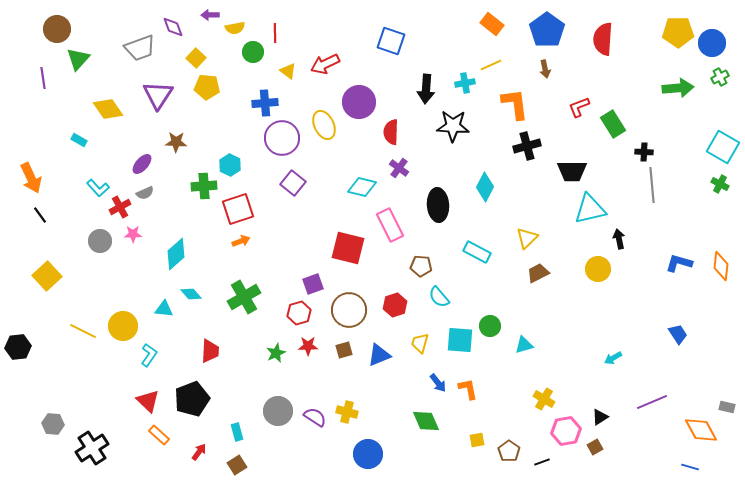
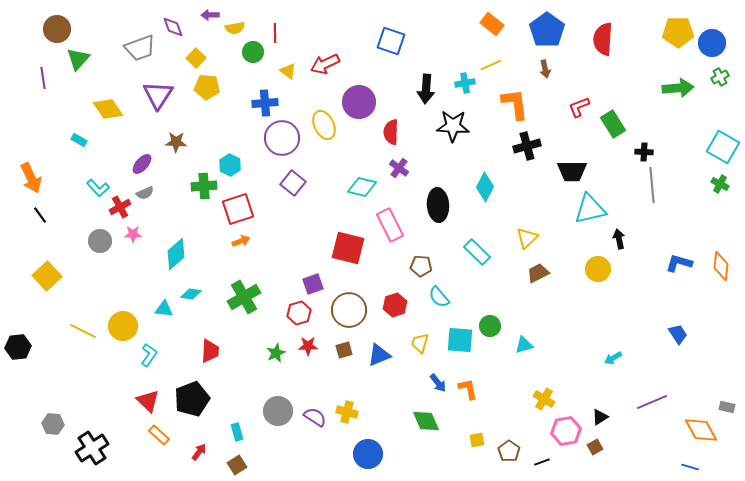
cyan rectangle at (477, 252): rotated 16 degrees clockwise
cyan diamond at (191, 294): rotated 40 degrees counterclockwise
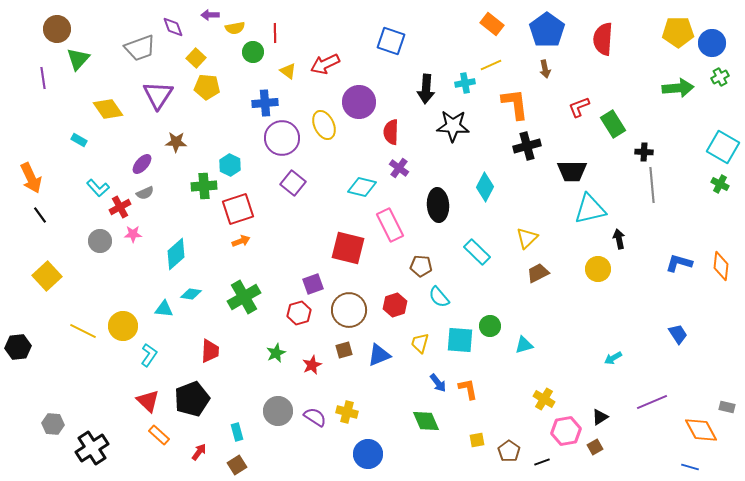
red star at (308, 346): moved 4 px right, 19 px down; rotated 24 degrees counterclockwise
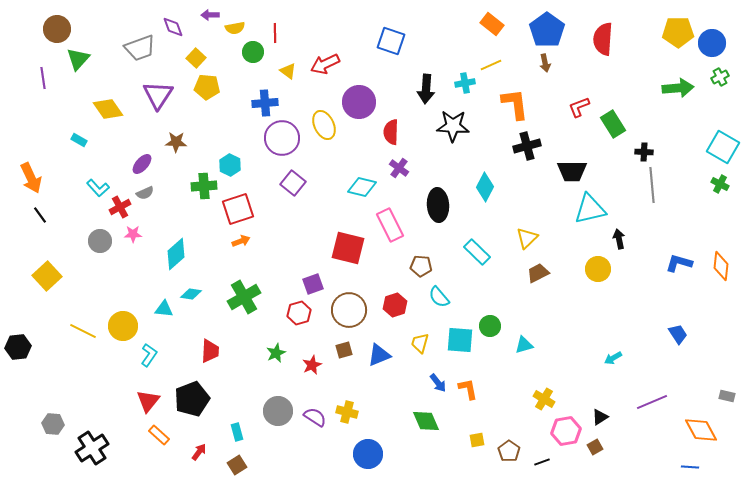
brown arrow at (545, 69): moved 6 px up
red triangle at (148, 401): rotated 25 degrees clockwise
gray rectangle at (727, 407): moved 11 px up
blue line at (690, 467): rotated 12 degrees counterclockwise
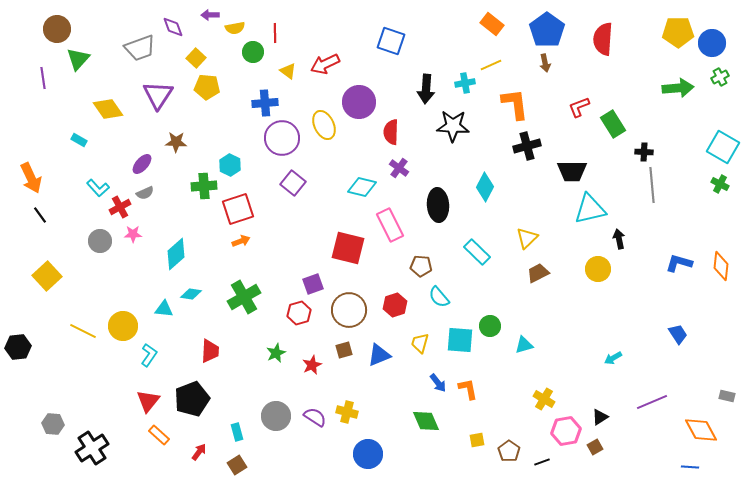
gray circle at (278, 411): moved 2 px left, 5 px down
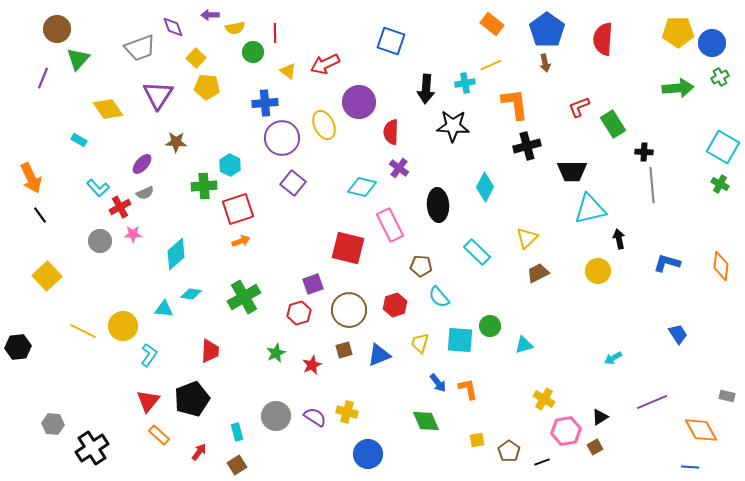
purple line at (43, 78): rotated 30 degrees clockwise
blue L-shape at (679, 263): moved 12 px left
yellow circle at (598, 269): moved 2 px down
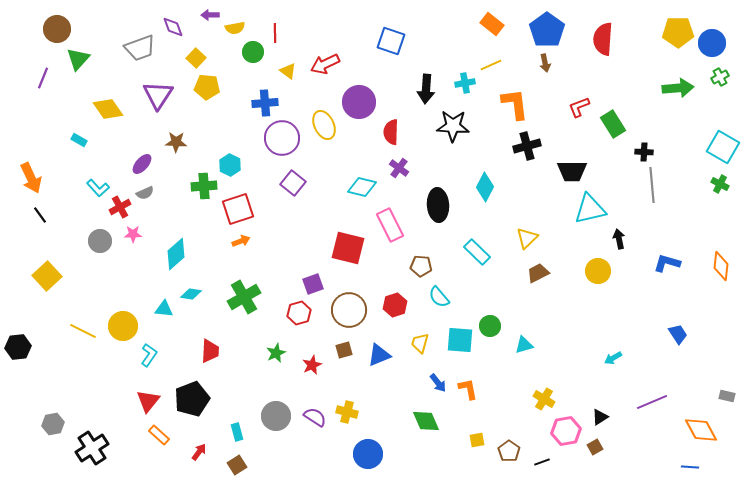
gray hexagon at (53, 424): rotated 15 degrees counterclockwise
